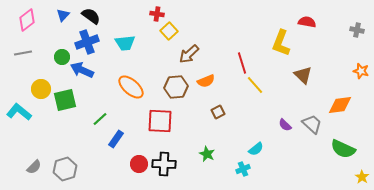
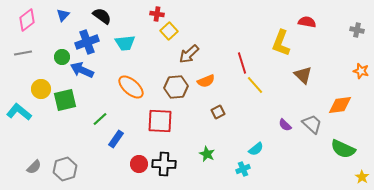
black semicircle: moved 11 px right
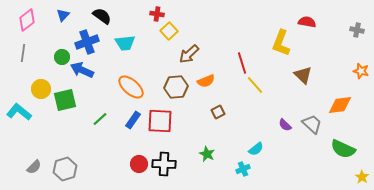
gray line: rotated 72 degrees counterclockwise
blue rectangle: moved 17 px right, 19 px up
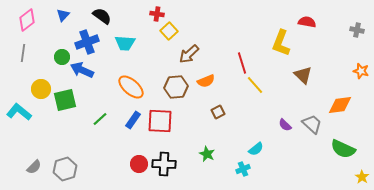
cyan trapezoid: rotated 10 degrees clockwise
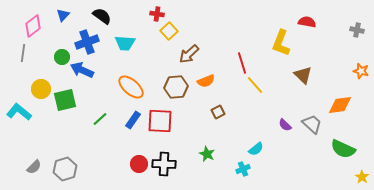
pink diamond: moved 6 px right, 6 px down
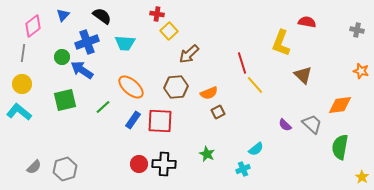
blue arrow: rotated 10 degrees clockwise
orange semicircle: moved 3 px right, 12 px down
yellow circle: moved 19 px left, 5 px up
green line: moved 3 px right, 12 px up
green semicircle: moved 3 px left, 2 px up; rotated 75 degrees clockwise
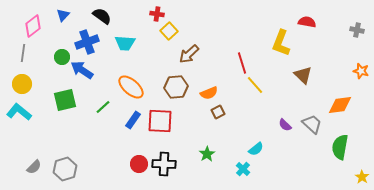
green star: rotated 14 degrees clockwise
cyan cross: rotated 24 degrees counterclockwise
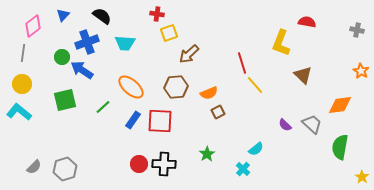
yellow square: moved 2 px down; rotated 24 degrees clockwise
orange star: rotated 14 degrees clockwise
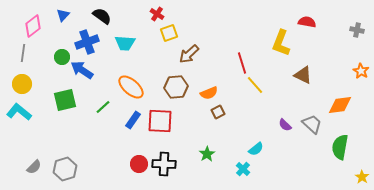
red cross: rotated 24 degrees clockwise
brown triangle: rotated 18 degrees counterclockwise
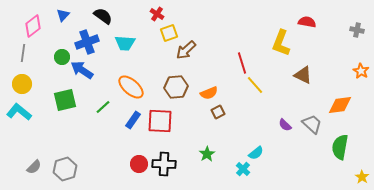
black semicircle: moved 1 px right
brown arrow: moved 3 px left, 4 px up
cyan semicircle: moved 4 px down
